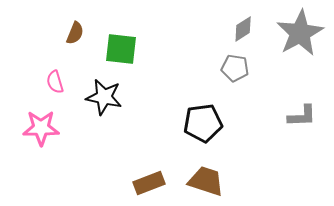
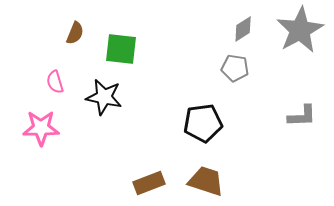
gray star: moved 3 px up
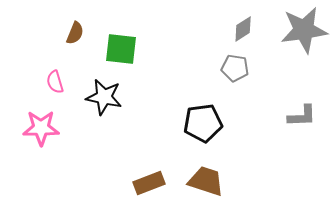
gray star: moved 4 px right; rotated 21 degrees clockwise
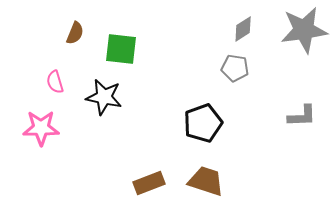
black pentagon: rotated 12 degrees counterclockwise
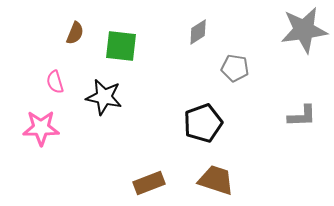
gray diamond: moved 45 px left, 3 px down
green square: moved 3 px up
brown trapezoid: moved 10 px right, 1 px up
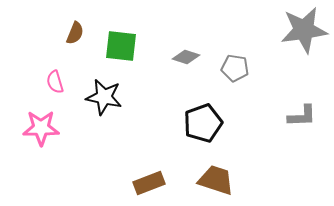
gray diamond: moved 12 px left, 25 px down; rotated 52 degrees clockwise
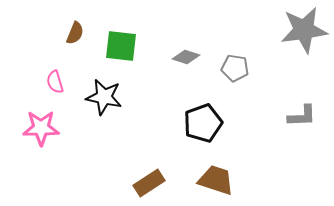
brown rectangle: rotated 12 degrees counterclockwise
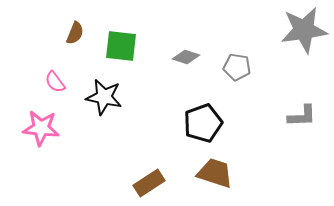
gray pentagon: moved 2 px right, 1 px up
pink semicircle: rotated 20 degrees counterclockwise
pink star: rotated 6 degrees clockwise
brown trapezoid: moved 1 px left, 7 px up
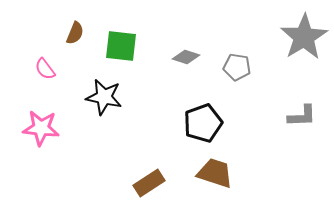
gray star: moved 7 px down; rotated 24 degrees counterclockwise
pink semicircle: moved 10 px left, 13 px up
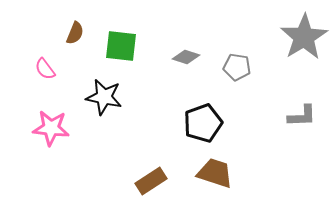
pink star: moved 10 px right
brown rectangle: moved 2 px right, 2 px up
